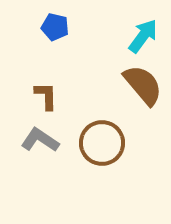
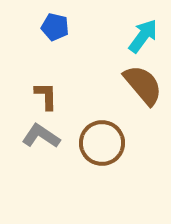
gray L-shape: moved 1 px right, 4 px up
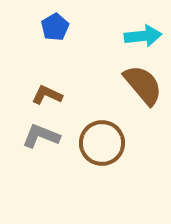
blue pentagon: rotated 28 degrees clockwise
cyan arrow: rotated 48 degrees clockwise
brown L-shape: moved 1 px right, 1 px up; rotated 64 degrees counterclockwise
gray L-shape: rotated 12 degrees counterclockwise
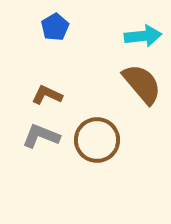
brown semicircle: moved 1 px left, 1 px up
brown circle: moved 5 px left, 3 px up
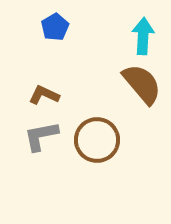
cyan arrow: rotated 81 degrees counterclockwise
brown L-shape: moved 3 px left
gray L-shape: rotated 33 degrees counterclockwise
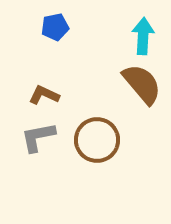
blue pentagon: rotated 20 degrees clockwise
gray L-shape: moved 3 px left, 1 px down
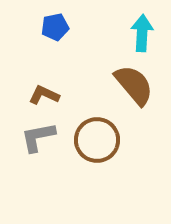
cyan arrow: moved 1 px left, 3 px up
brown semicircle: moved 8 px left, 1 px down
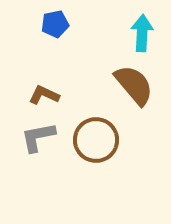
blue pentagon: moved 3 px up
brown circle: moved 1 px left
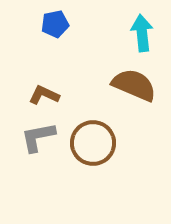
cyan arrow: rotated 9 degrees counterclockwise
brown semicircle: rotated 27 degrees counterclockwise
brown circle: moved 3 px left, 3 px down
